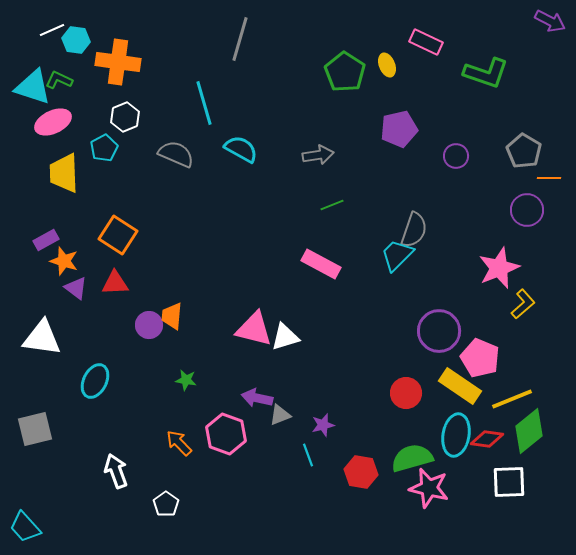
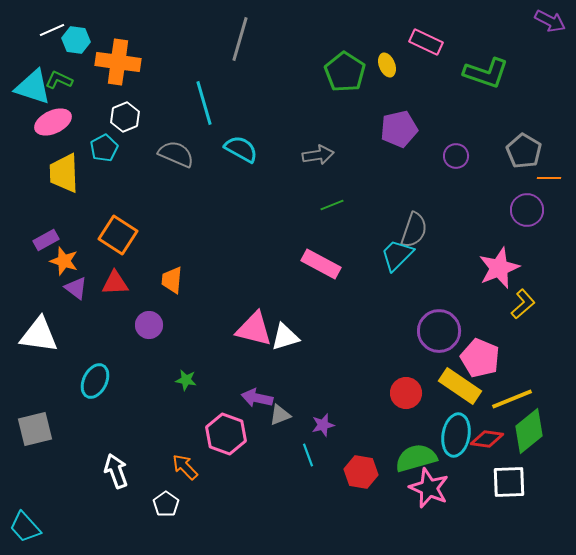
orange trapezoid at (172, 316): moved 36 px up
white triangle at (42, 338): moved 3 px left, 3 px up
orange arrow at (179, 443): moved 6 px right, 24 px down
green semicircle at (412, 458): moved 4 px right
pink star at (429, 488): rotated 9 degrees clockwise
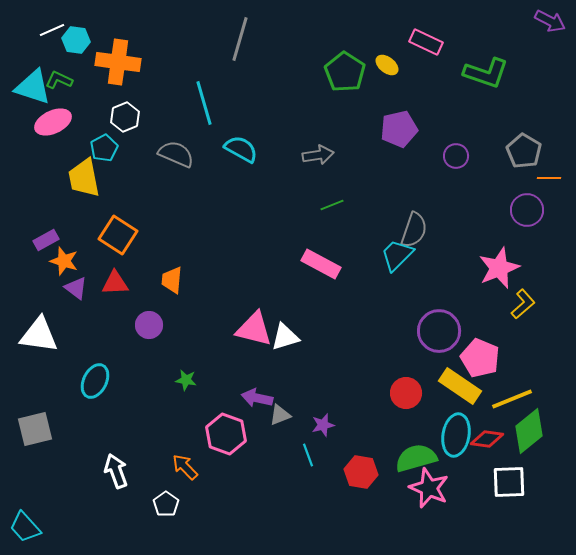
yellow ellipse at (387, 65): rotated 30 degrees counterclockwise
yellow trapezoid at (64, 173): moved 20 px right, 5 px down; rotated 9 degrees counterclockwise
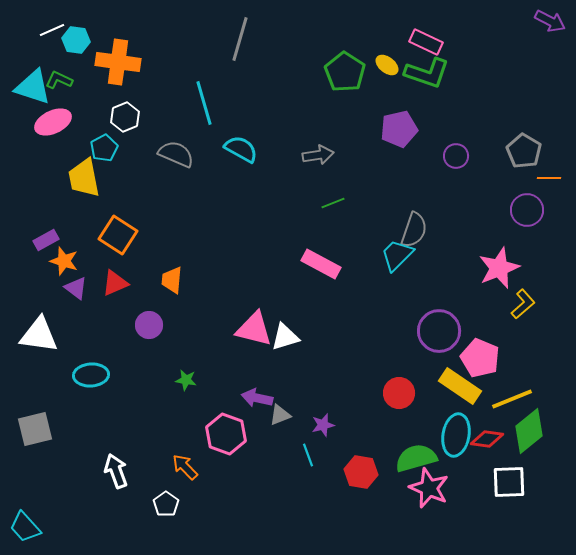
green L-shape at (486, 73): moved 59 px left
green line at (332, 205): moved 1 px right, 2 px up
red triangle at (115, 283): rotated 20 degrees counterclockwise
cyan ellipse at (95, 381): moved 4 px left, 6 px up; rotated 60 degrees clockwise
red circle at (406, 393): moved 7 px left
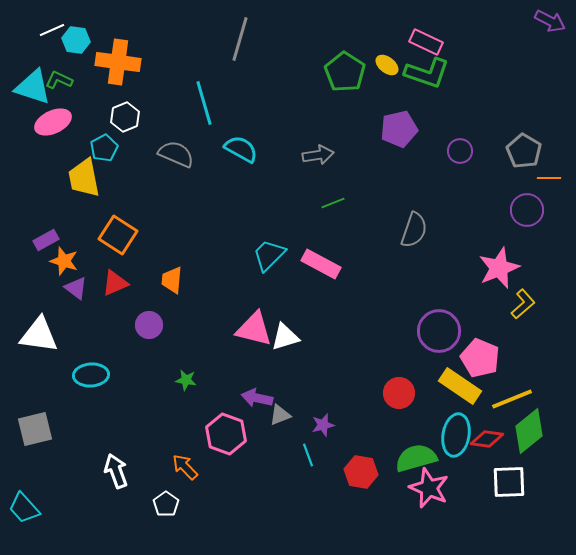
purple circle at (456, 156): moved 4 px right, 5 px up
cyan trapezoid at (397, 255): moved 128 px left
cyan trapezoid at (25, 527): moved 1 px left, 19 px up
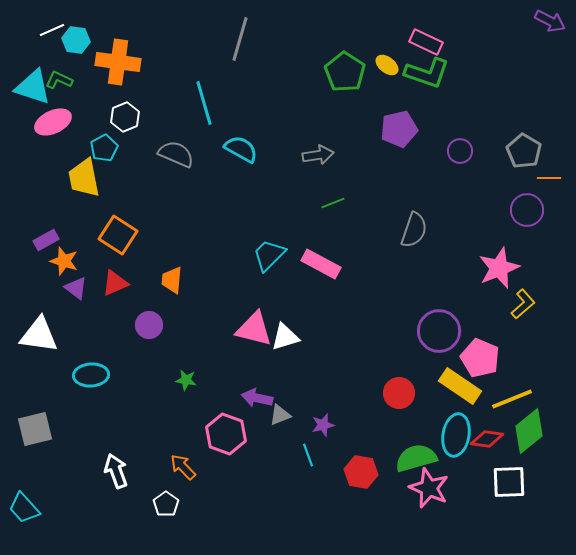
orange arrow at (185, 467): moved 2 px left
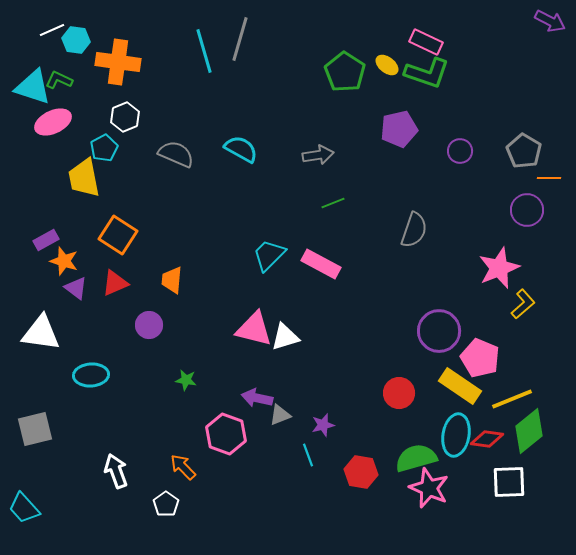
cyan line at (204, 103): moved 52 px up
white triangle at (39, 335): moved 2 px right, 2 px up
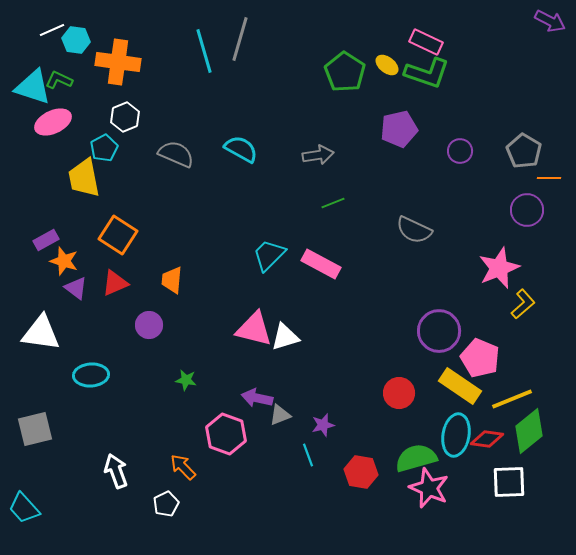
gray semicircle at (414, 230): rotated 96 degrees clockwise
white pentagon at (166, 504): rotated 10 degrees clockwise
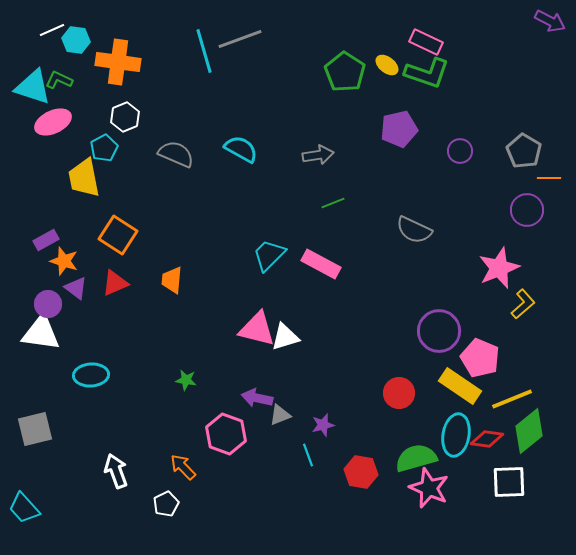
gray line at (240, 39): rotated 54 degrees clockwise
purple circle at (149, 325): moved 101 px left, 21 px up
pink triangle at (254, 329): moved 3 px right
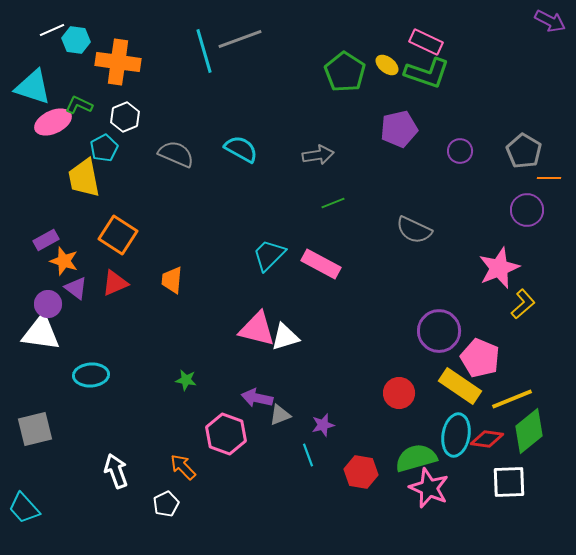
green L-shape at (59, 80): moved 20 px right, 25 px down
